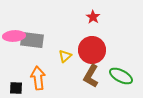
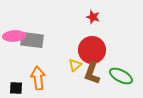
red star: rotated 16 degrees counterclockwise
yellow triangle: moved 10 px right, 9 px down
brown L-shape: moved 1 px right, 3 px up; rotated 10 degrees counterclockwise
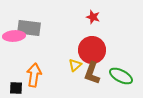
gray rectangle: moved 3 px left, 12 px up
orange arrow: moved 4 px left, 3 px up; rotated 15 degrees clockwise
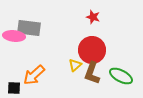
pink ellipse: rotated 10 degrees clockwise
orange arrow: rotated 140 degrees counterclockwise
black square: moved 2 px left
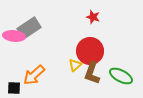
gray rectangle: rotated 40 degrees counterclockwise
red circle: moved 2 px left, 1 px down
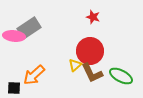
brown L-shape: rotated 45 degrees counterclockwise
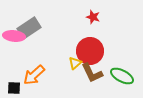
yellow triangle: moved 2 px up
green ellipse: moved 1 px right
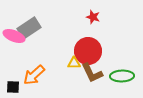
pink ellipse: rotated 15 degrees clockwise
red circle: moved 2 px left
yellow triangle: moved 1 px left; rotated 40 degrees clockwise
green ellipse: rotated 30 degrees counterclockwise
black square: moved 1 px left, 1 px up
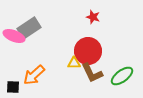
green ellipse: rotated 35 degrees counterclockwise
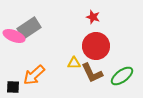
red circle: moved 8 px right, 5 px up
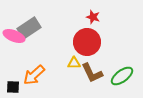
red circle: moved 9 px left, 4 px up
